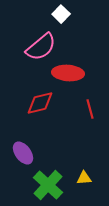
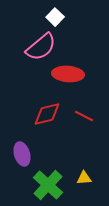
white square: moved 6 px left, 3 px down
red ellipse: moved 1 px down
red diamond: moved 7 px right, 11 px down
red line: moved 6 px left, 7 px down; rotated 48 degrees counterclockwise
purple ellipse: moved 1 px left, 1 px down; rotated 20 degrees clockwise
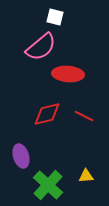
white square: rotated 30 degrees counterclockwise
purple ellipse: moved 1 px left, 2 px down
yellow triangle: moved 2 px right, 2 px up
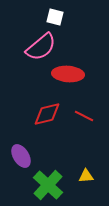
purple ellipse: rotated 15 degrees counterclockwise
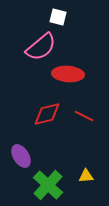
white square: moved 3 px right
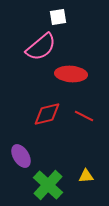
white square: rotated 24 degrees counterclockwise
red ellipse: moved 3 px right
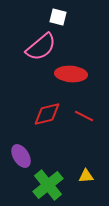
white square: rotated 24 degrees clockwise
green cross: rotated 8 degrees clockwise
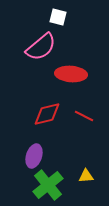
purple ellipse: moved 13 px right; rotated 50 degrees clockwise
